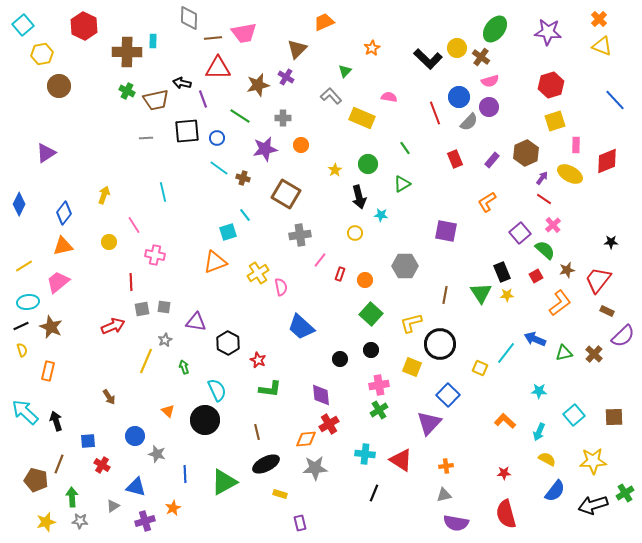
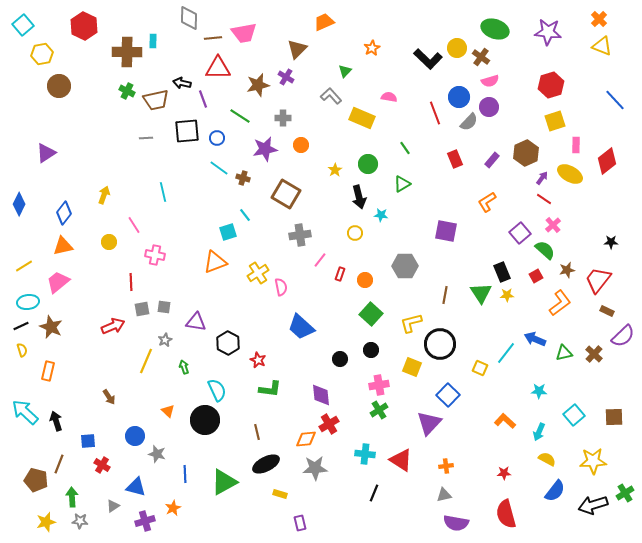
green ellipse at (495, 29): rotated 72 degrees clockwise
red diamond at (607, 161): rotated 16 degrees counterclockwise
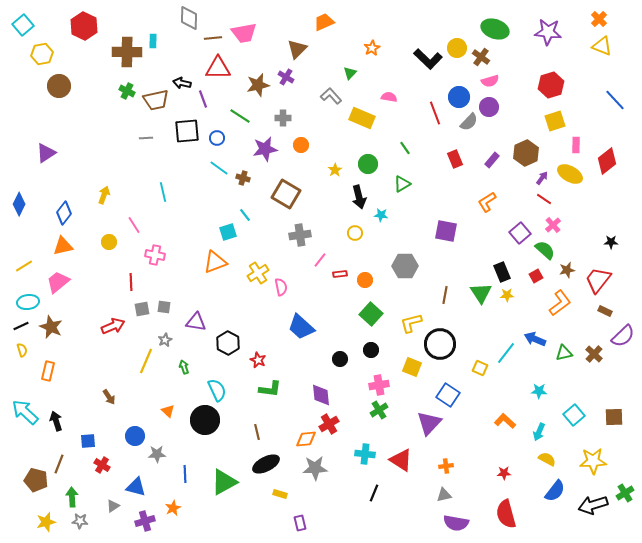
green triangle at (345, 71): moved 5 px right, 2 px down
red rectangle at (340, 274): rotated 64 degrees clockwise
brown rectangle at (607, 311): moved 2 px left
blue square at (448, 395): rotated 10 degrees counterclockwise
gray star at (157, 454): rotated 18 degrees counterclockwise
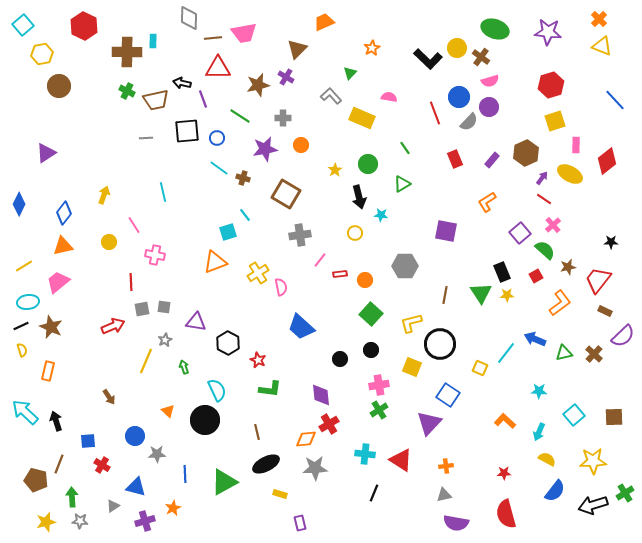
brown star at (567, 270): moved 1 px right, 3 px up
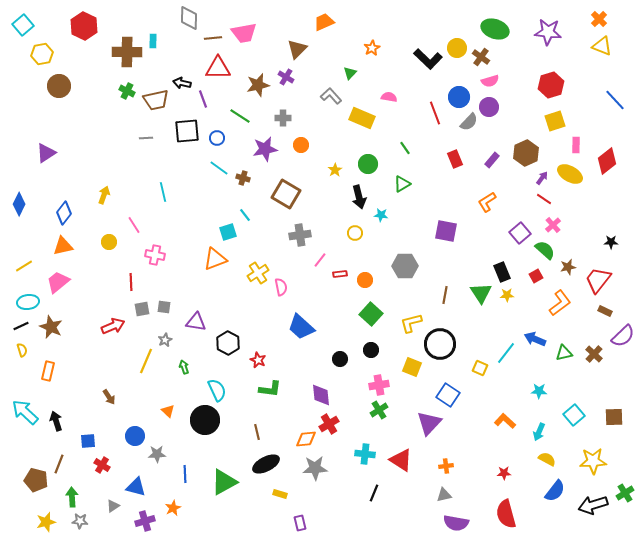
orange triangle at (215, 262): moved 3 px up
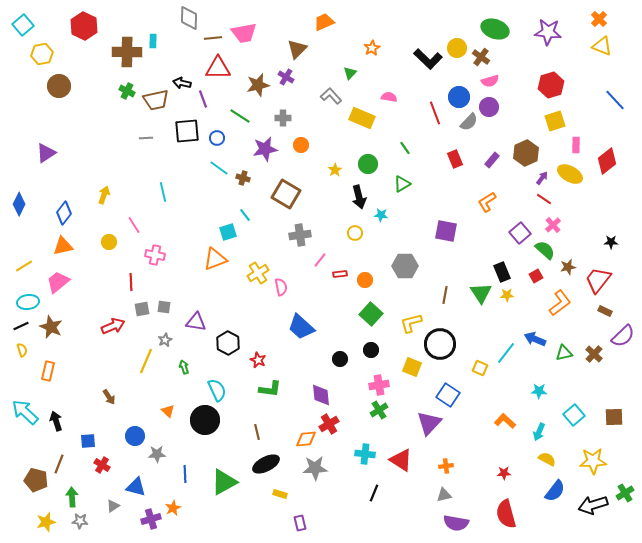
purple cross at (145, 521): moved 6 px right, 2 px up
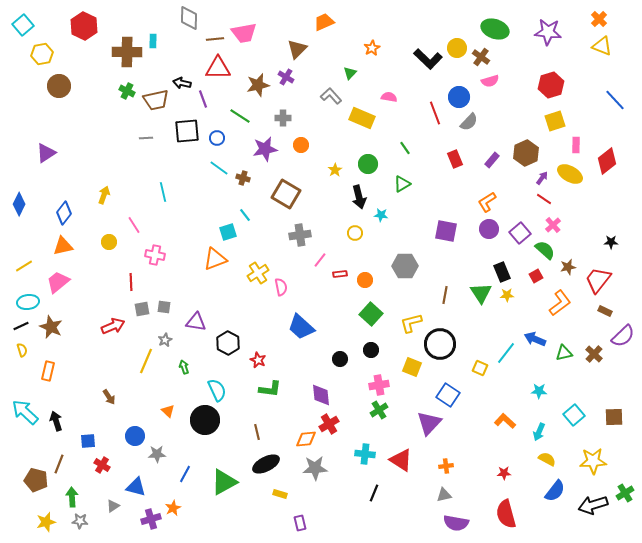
brown line at (213, 38): moved 2 px right, 1 px down
purple circle at (489, 107): moved 122 px down
blue line at (185, 474): rotated 30 degrees clockwise
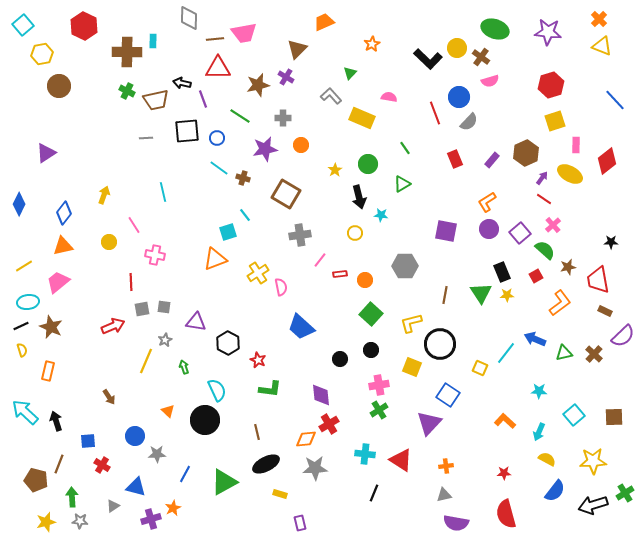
orange star at (372, 48): moved 4 px up
red trapezoid at (598, 280): rotated 48 degrees counterclockwise
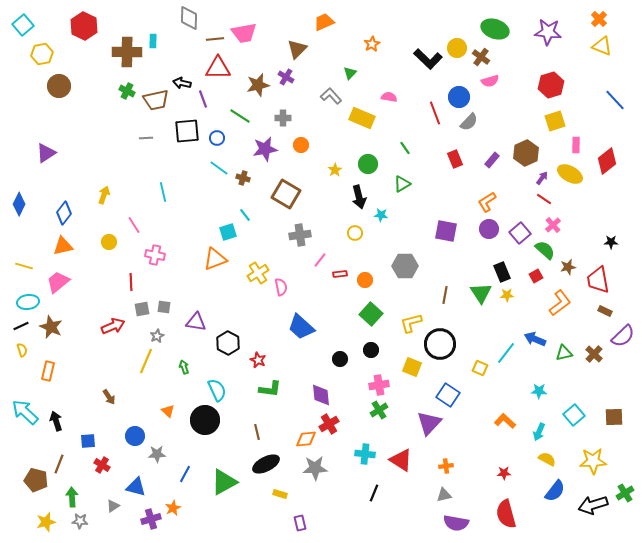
yellow line at (24, 266): rotated 48 degrees clockwise
gray star at (165, 340): moved 8 px left, 4 px up
